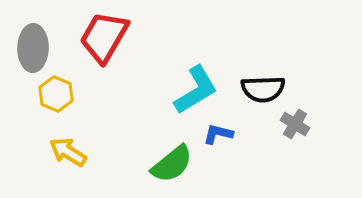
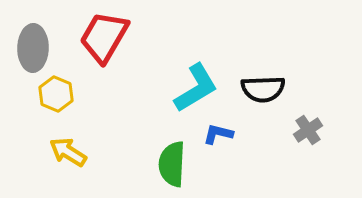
cyan L-shape: moved 2 px up
gray cross: moved 13 px right, 6 px down; rotated 24 degrees clockwise
green semicircle: rotated 132 degrees clockwise
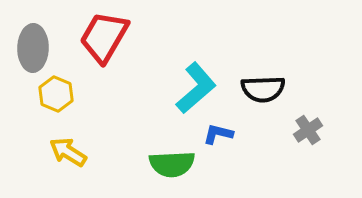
cyan L-shape: rotated 10 degrees counterclockwise
green semicircle: rotated 96 degrees counterclockwise
